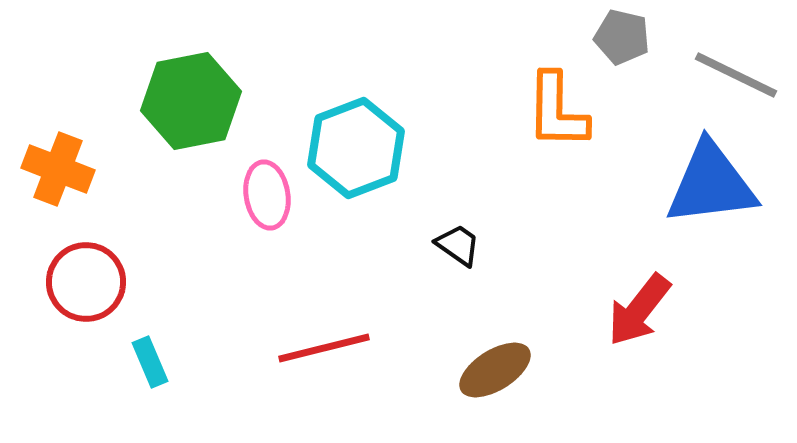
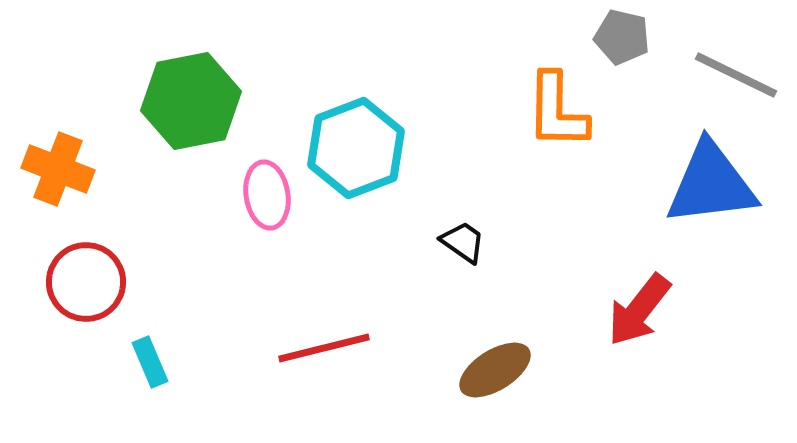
black trapezoid: moved 5 px right, 3 px up
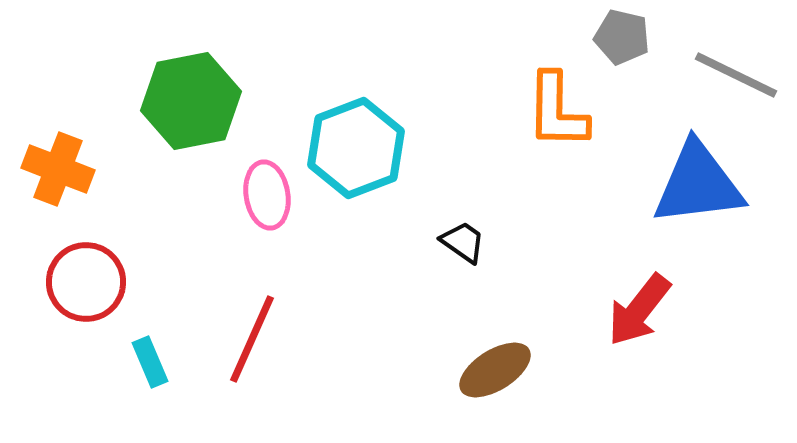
blue triangle: moved 13 px left
red line: moved 72 px left, 9 px up; rotated 52 degrees counterclockwise
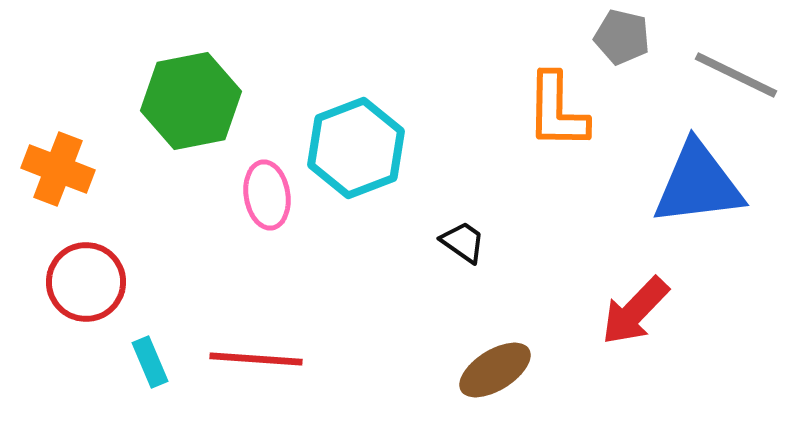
red arrow: moved 4 px left, 1 px down; rotated 6 degrees clockwise
red line: moved 4 px right, 20 px down; rotated 70 degrees clockwise
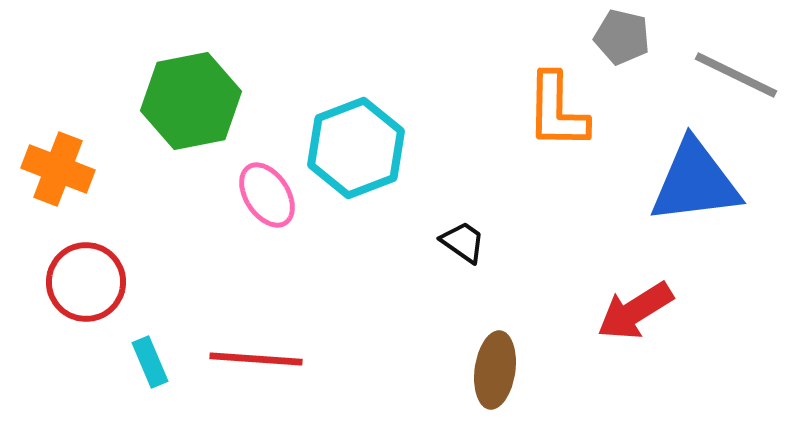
blue triangle: moved 3 px left, 2 px up
pink ellipse: rotated 24 degrees counterclockwise
red arrow: rotated 14 degrees clockwise
brown ellipse: rotated 50 degrees counterclockwise
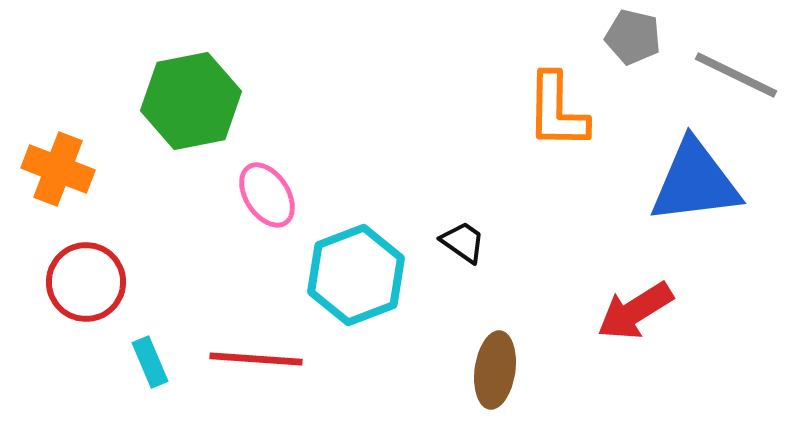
gray pentagon: moved 11 px right
cyan hexagon: moved 127 px down
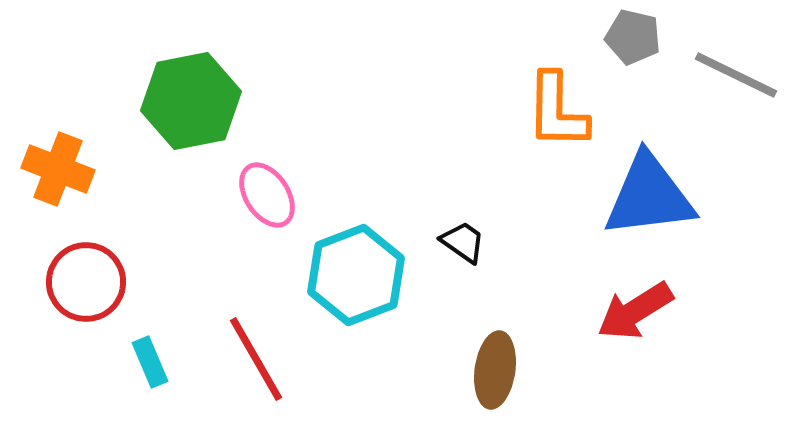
blue triangle: moved 46 px left, 14 px down
red line: rotated 56 degrees clockwise
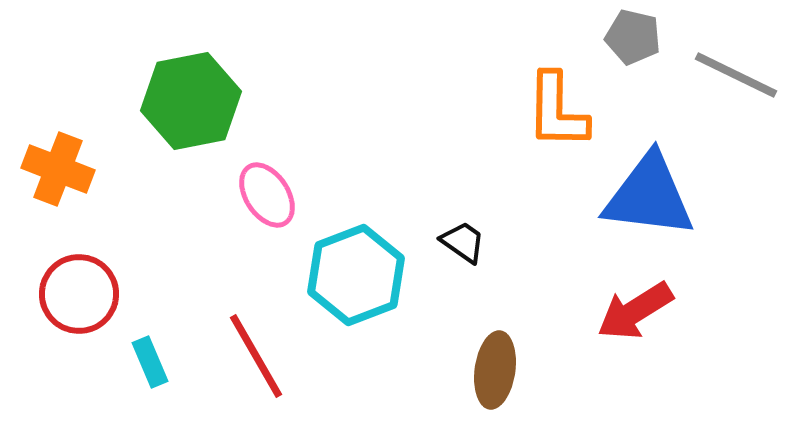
blue triangle: rotated 14 degrees clockwise
red circle: moved 7 px left, 12 px down
red line: moved 3 px up
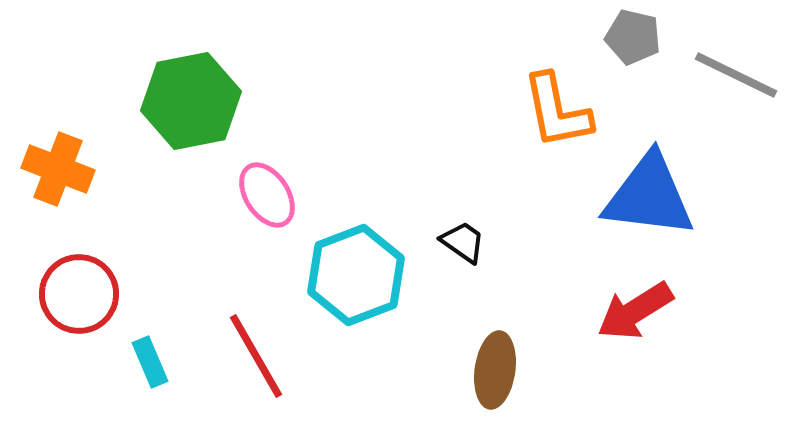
orange L-shape: rotated 12 degrees counterclockwise
